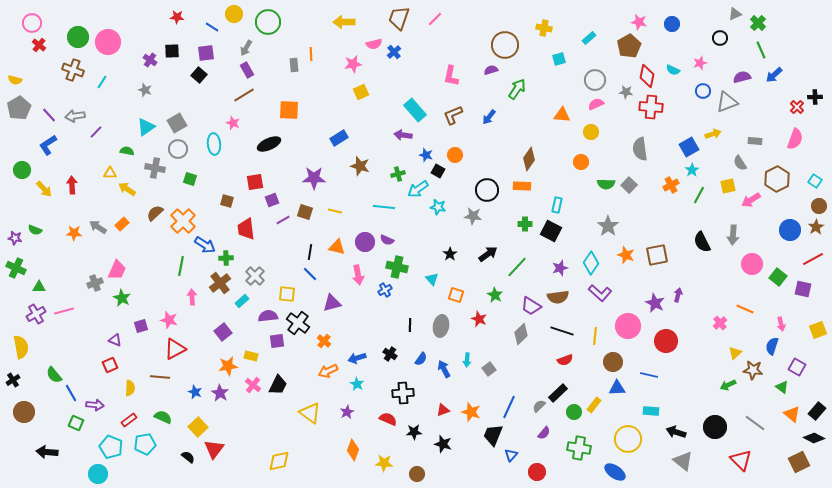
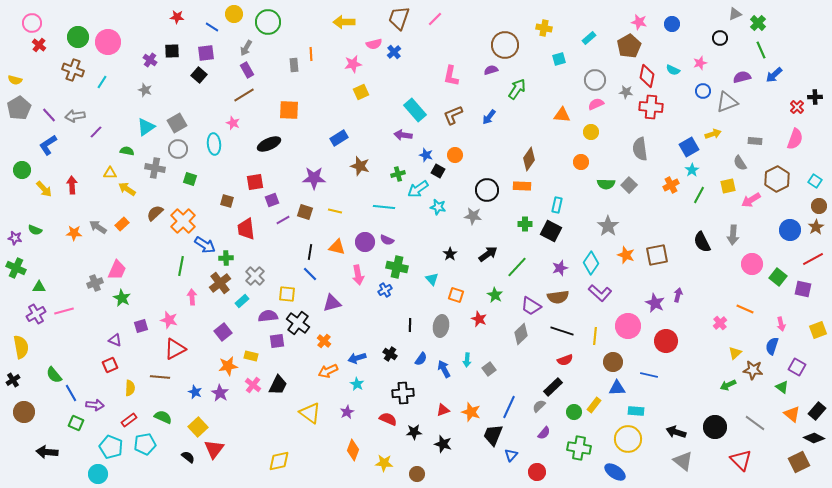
black rectangle at (558, 393): moved 5 px left, 6 px up
cyan rectangle at (651, 411): moved 15 px left
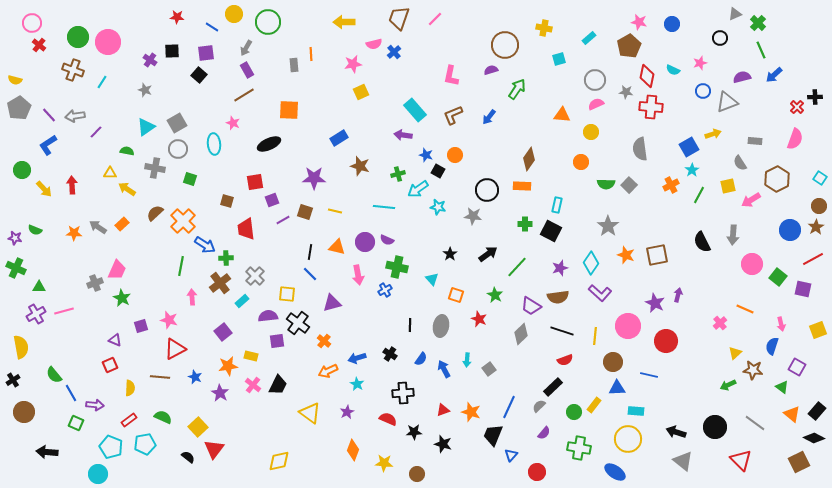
cyan square at (815, 181): moved 5 px right, 3 px up
blue star at (195, 392): moved 15 px up
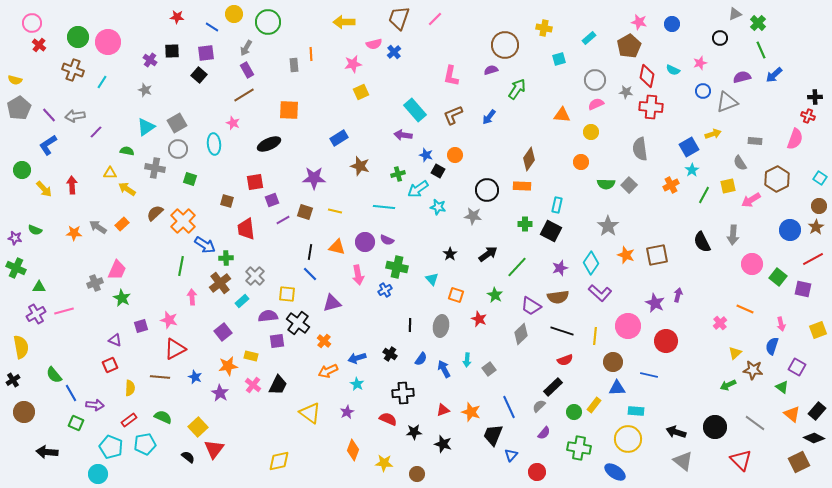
red cross at (797, 107): moved 11 px right, 9 px down; rotated 24 degrees counterclockwise
green line at (699, 195): moved 5 px right
blue line at (509, 407): rotated 50 degrees counterclockwise
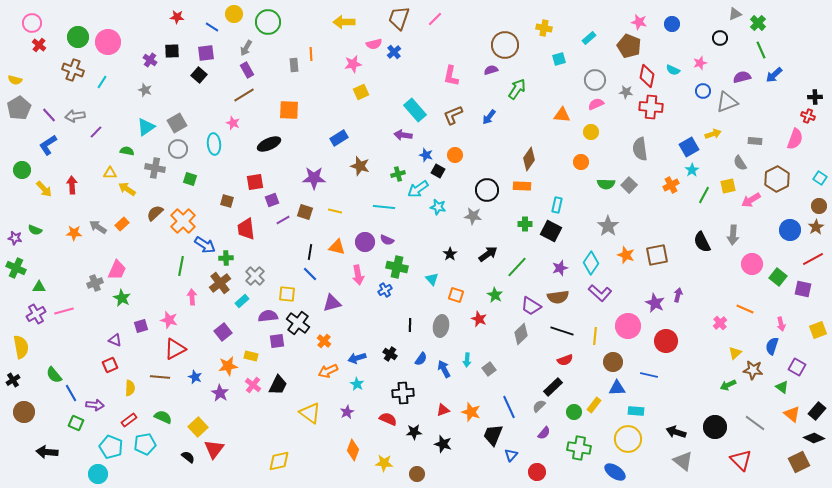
brown pentagon at (629, 46): rotated 20 degrees counterclockwise
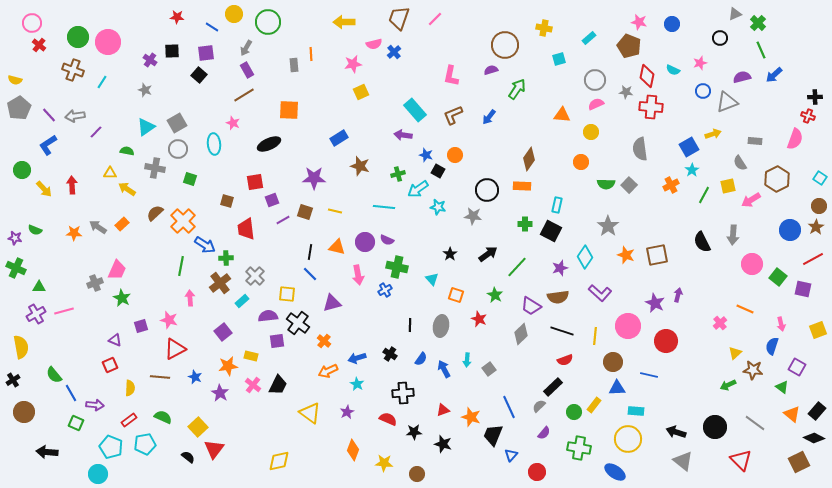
cyan diamond at (591, 263): moved 6 px left, 6 px up
pink arrow at (192, 297): moved 2 px left, 1 px down
orange star at (471, 412): moved 5 px down
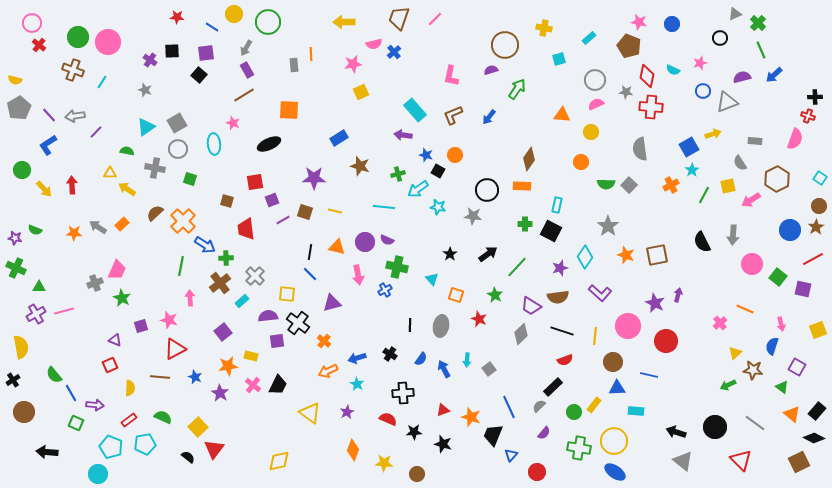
yellow circle at (628, 439): moved 14 px left, 2 px down
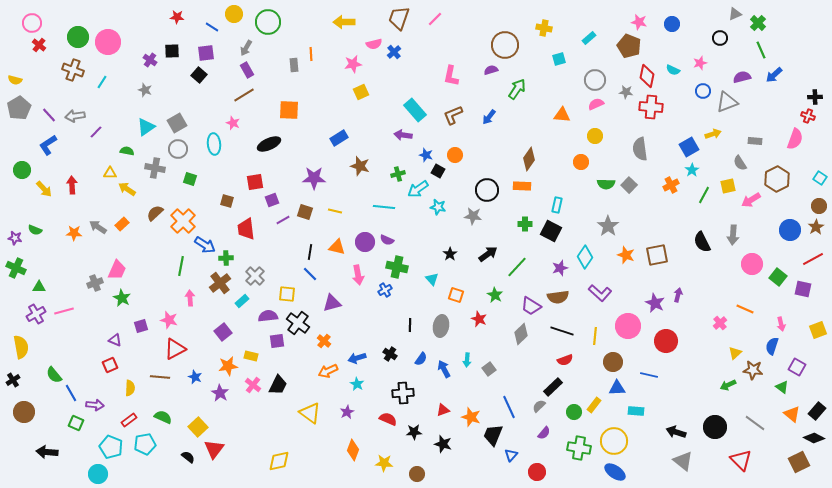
yellow circle at (591, 132): moved 4 px right, 4 px down
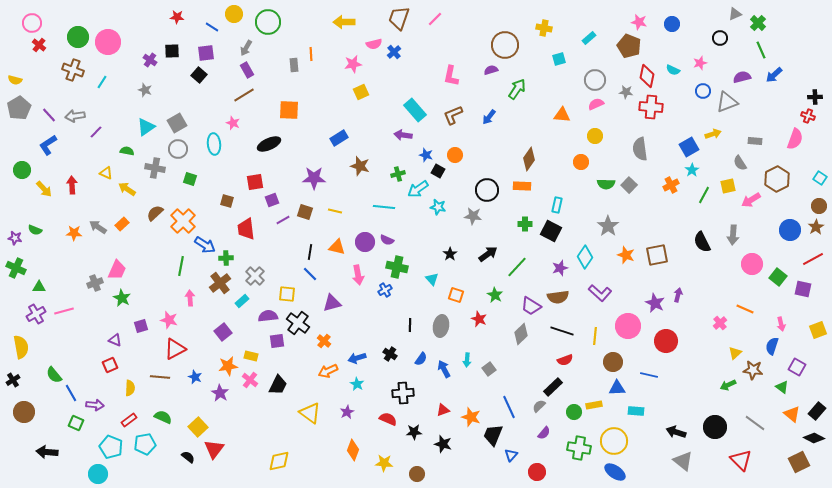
yellow triangle at (110, 173): moved 4 px left; rotated 24 degrees clockwise
pink cross at (253, 385): moved 3 px left, 5 px up
yellow rectangle at (594, 405): rotated 42 degrees clockwise
